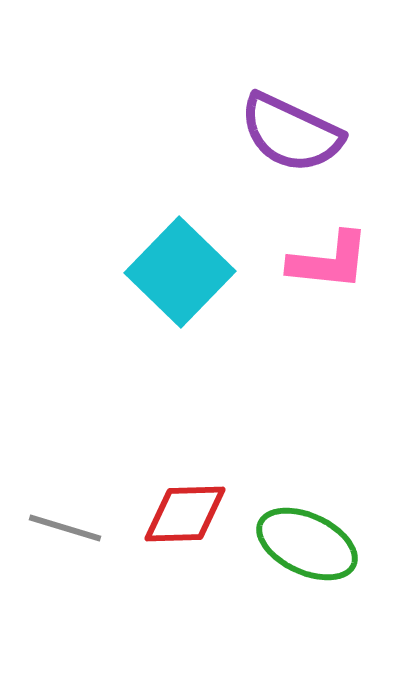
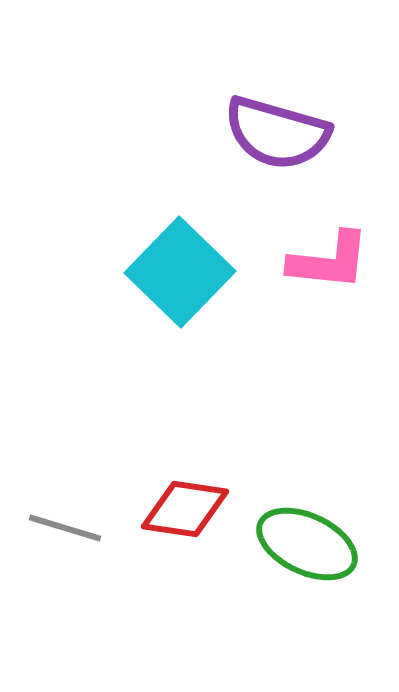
purple semicircle: moved 14 px left; rotated 9 degrees counterclockwise
red diamond: moved 5 px up; rotated 10 degrees clockwise
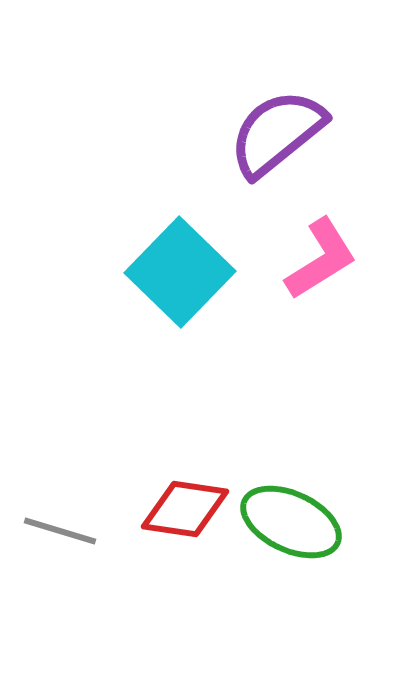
purple semicircle: rotated 125 degrees clockwise
pink L-shape: moved 8 px left, 2 px up; rotated 38 degrees counterclockwise
gray line: moved 5 px left, 3 px down
green ellipse: moved 16 px left, 22 px up
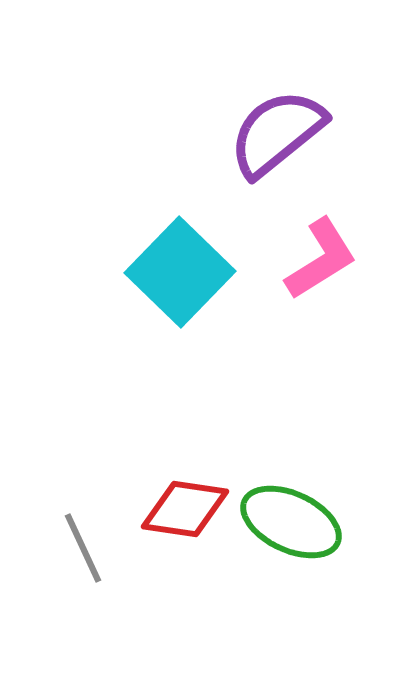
gray line: moved 23 px right, 17 px down; rotated 48 degrees clockwise
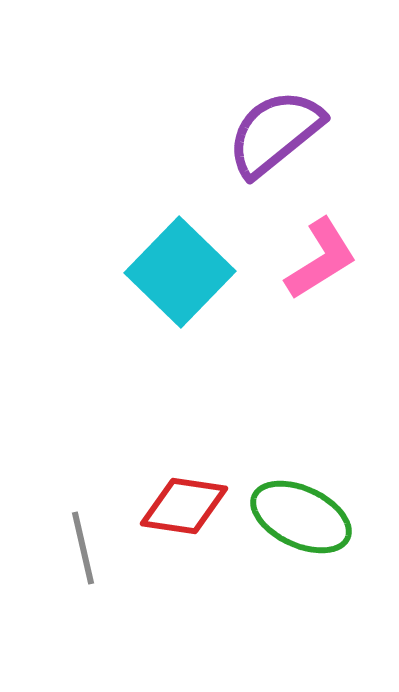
purple semicircle: moved 2 px left
red diamond: moved 1 px left, 3 px up
green ellipse: moved 10 px right, 5 px up
gray line: rotated 12 degrees clockwise
